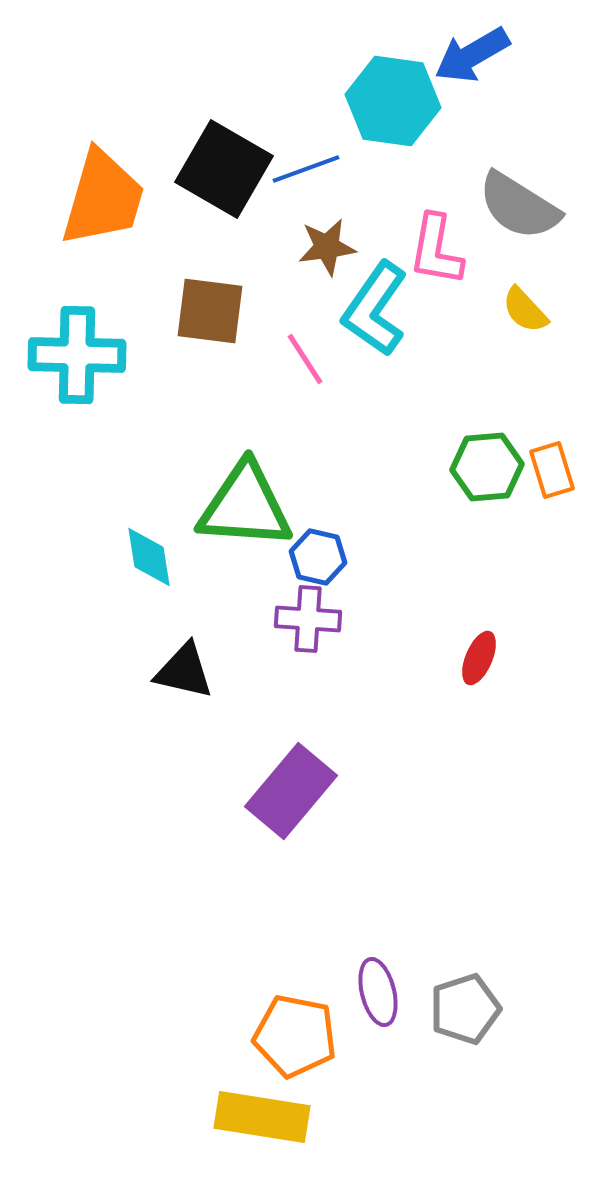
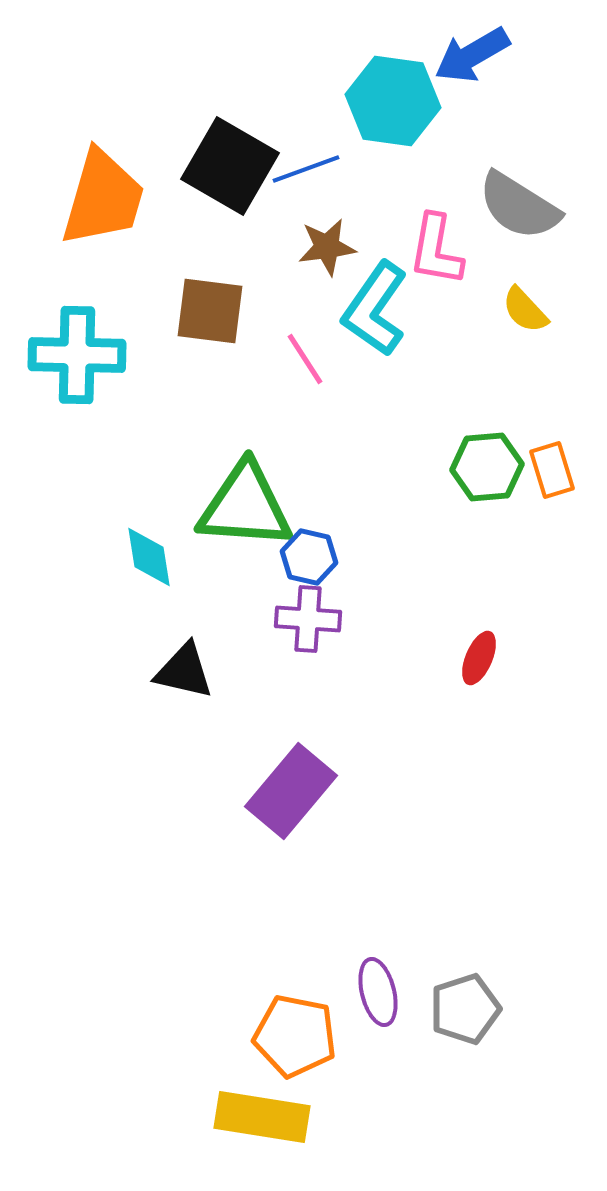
black square: moved 6 px right, 3 px up
blue hexagon: moved 9 px left
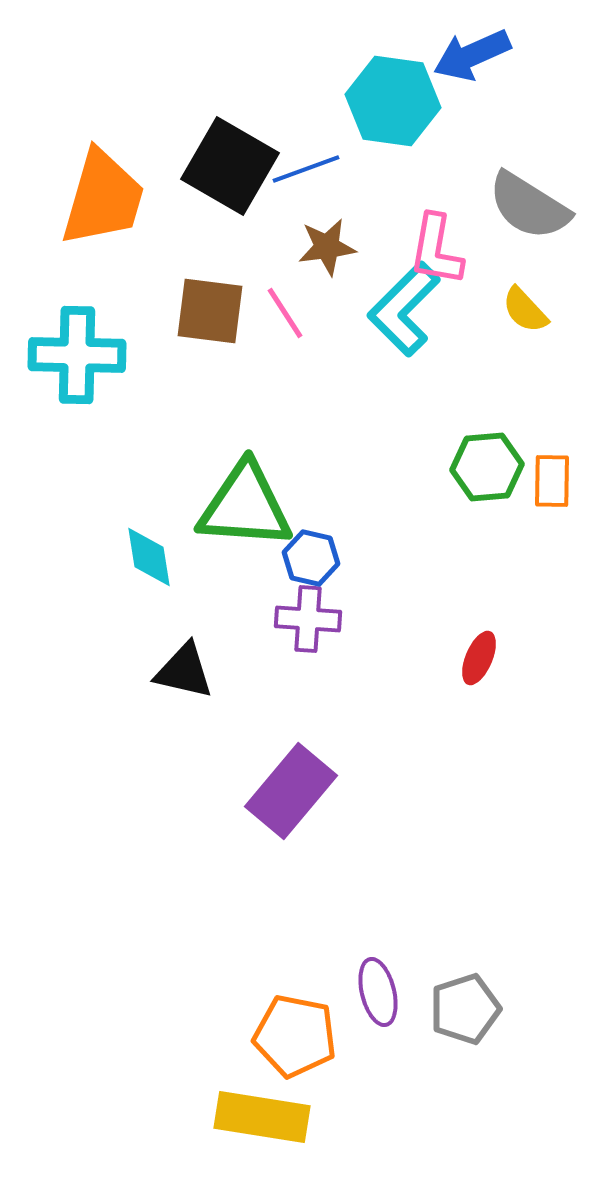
blue arrow: rotated 6 degrees clockwise
gray semicircle: moved 10 px right
cyan L-shape: moved 29 px right; rotated 10 degrees clockwise
pink line: moved 20 px left, 46 px up
orange rectangle: moved 11 px down; rotated 18 degrees clockwise
blue hexagon: moved 2 px right, 1 px down
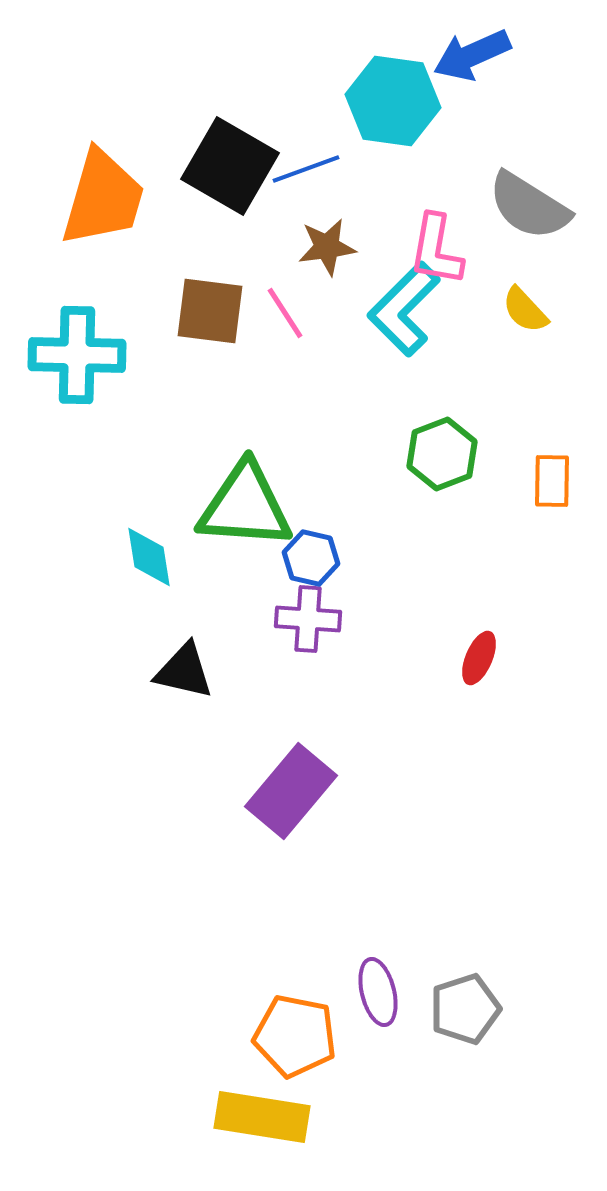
green hexagon: moved 45 px left, 13 px up; rotated 16 degrees counterclockwise
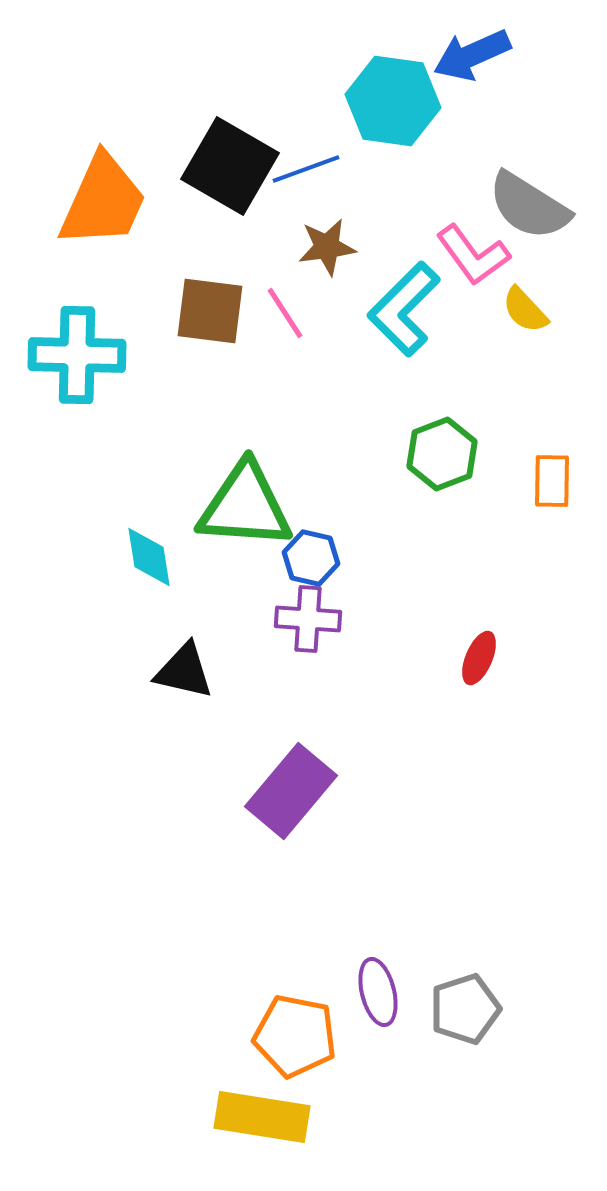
orange trapezoid: moved 3 px down; rotated 8 degrees clockwise
pink L-shape: moved 37 px right, 5 px down; rotated 46 degrees counterclockwise
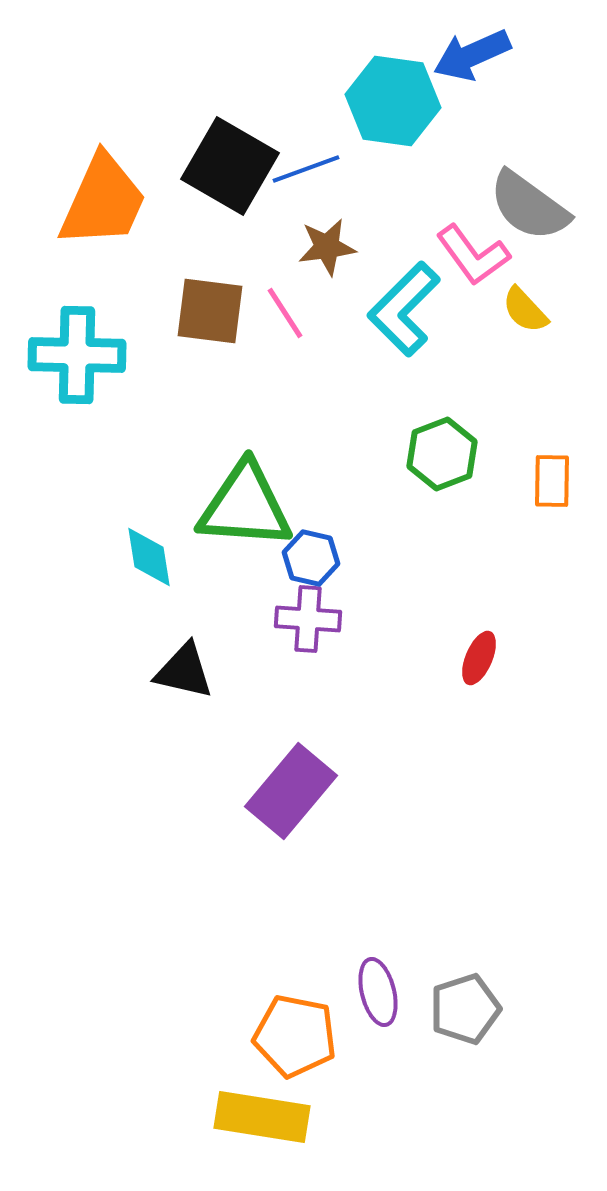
gray semicircle: rotated 4 degrees clockwise
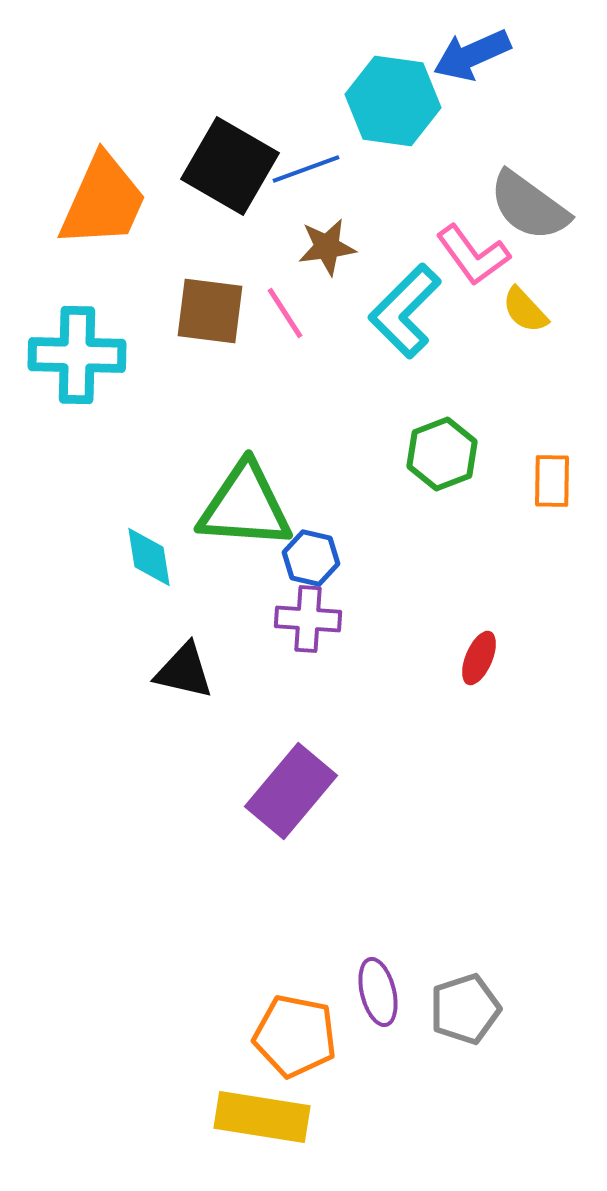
cyan L-shape: moved 1 px right, 2 px down
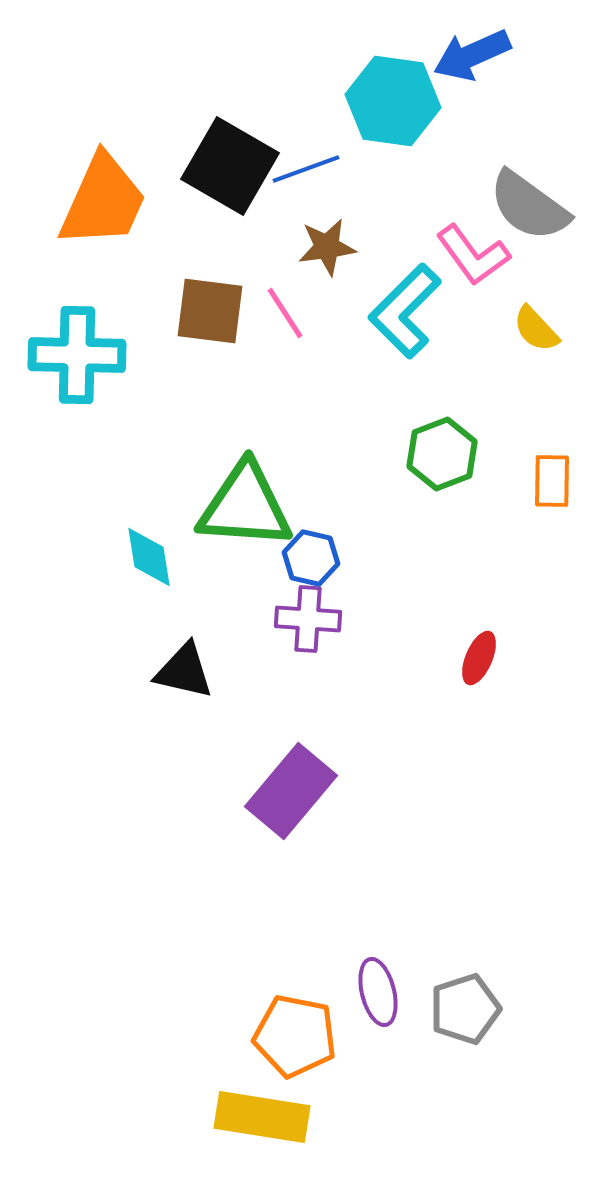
yellow semicircle: moved 11 px right, 19 px down
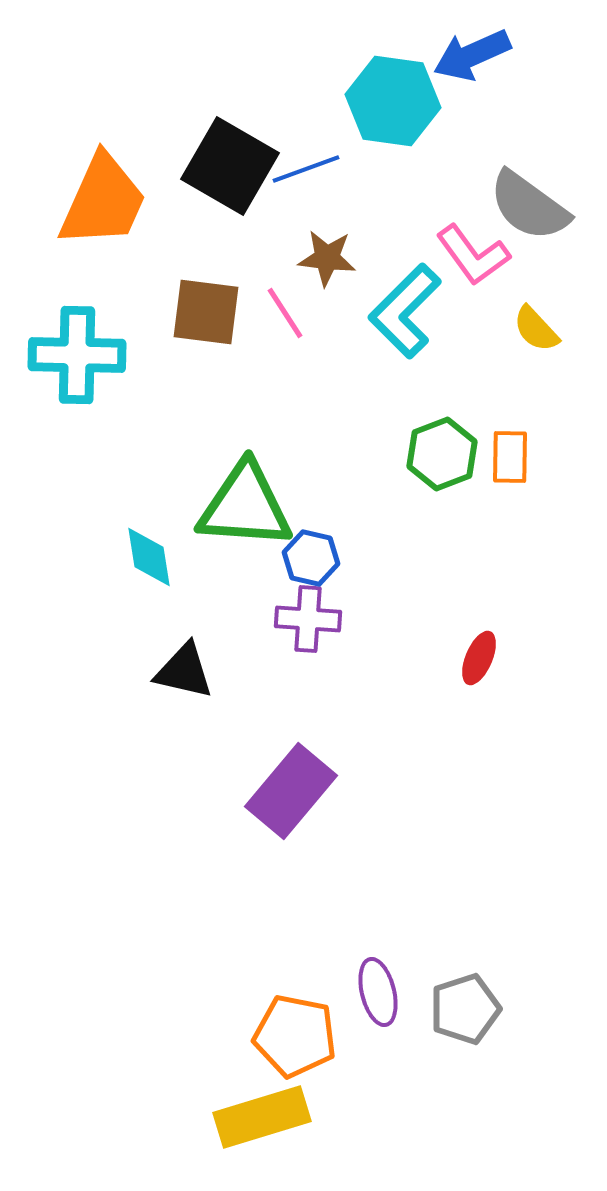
brown star: moved 11 px down; rotated 14 degrees clockwise
brown square: moved 4 px left, 1 px down
orange rectangle: moved 42 px left, 24 px up
yellow rectangle: rotated 26 degrees counterclockwise
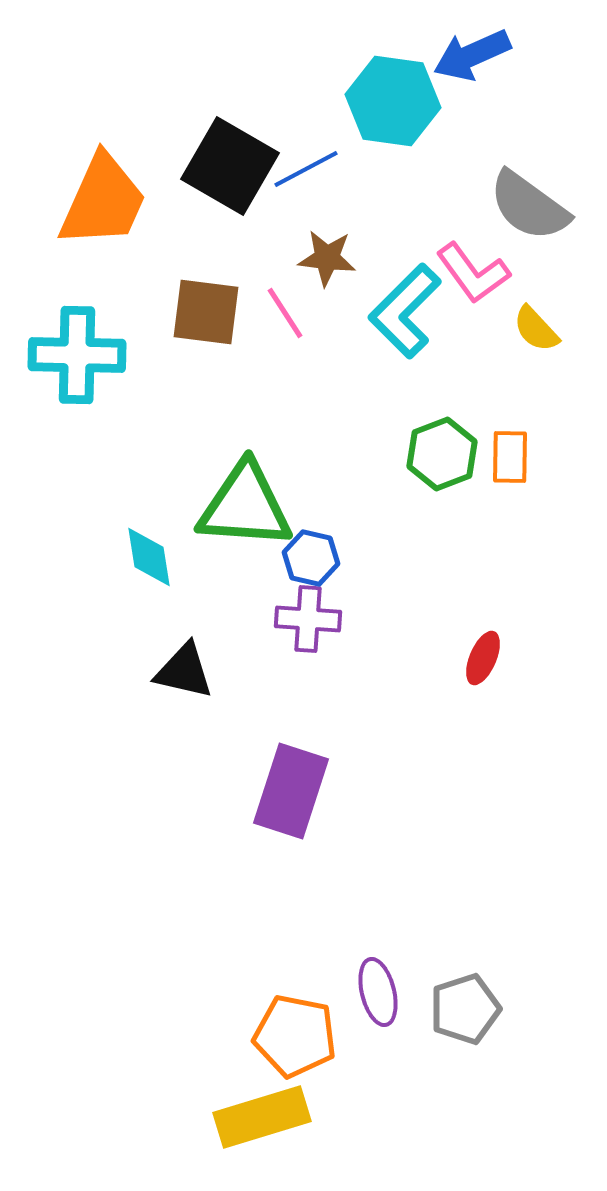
blue line: rotated 8 degrees counterclockwise
pink L-shape: moved 18 px down
red ellipse: moved 4 px right
purple rectangle: rotated 22 degrees counterclockwise
